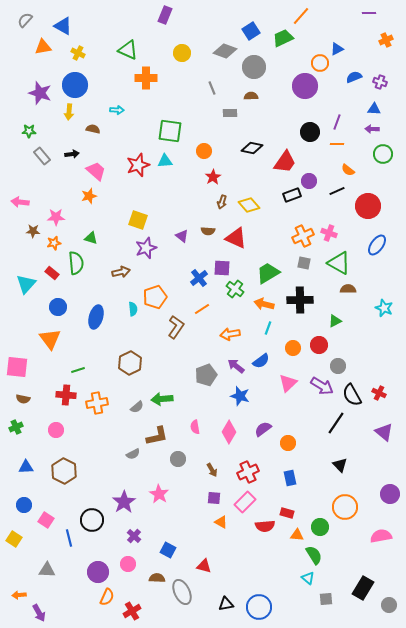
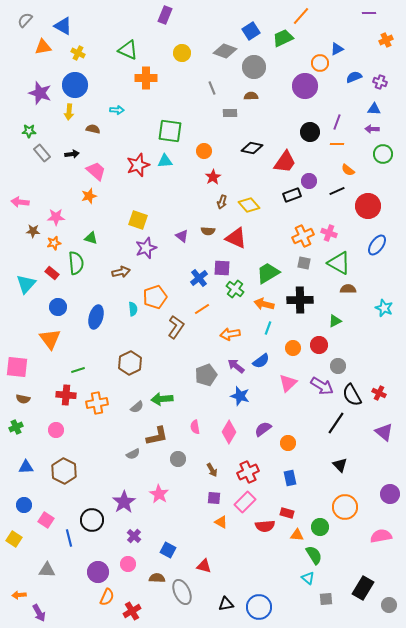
gray rectangle at (42, 156): moved 3 px up
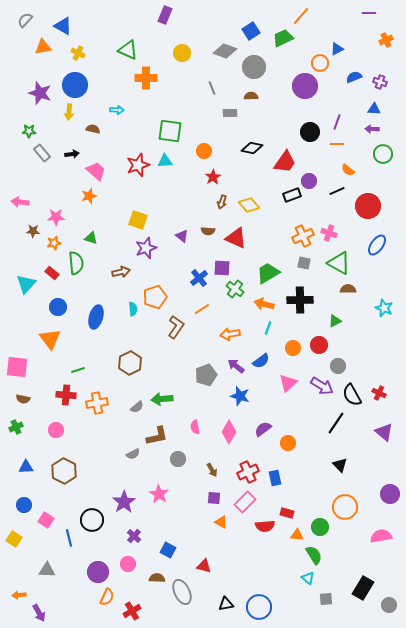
blue rectangle at (290, 478): moved 15 px left
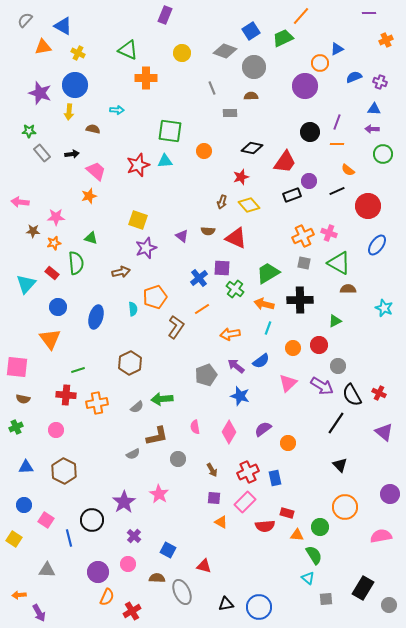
red star at (213, 177): moved 28 px right; rotated 14 degrees clockwise
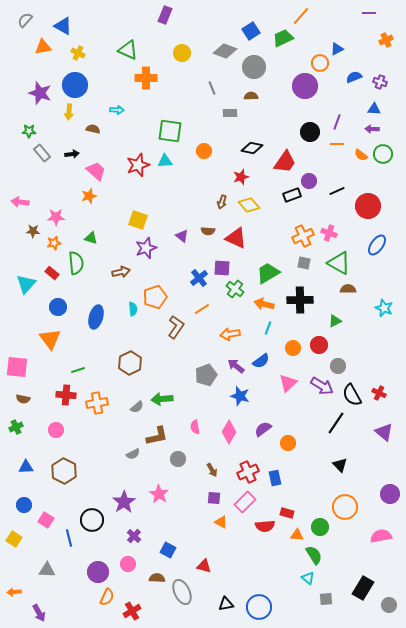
orange semicircle at (348, 170): moved 13 px right, 15 px up
orange arrow at (19, 595): moved 5 px left, 3 px up
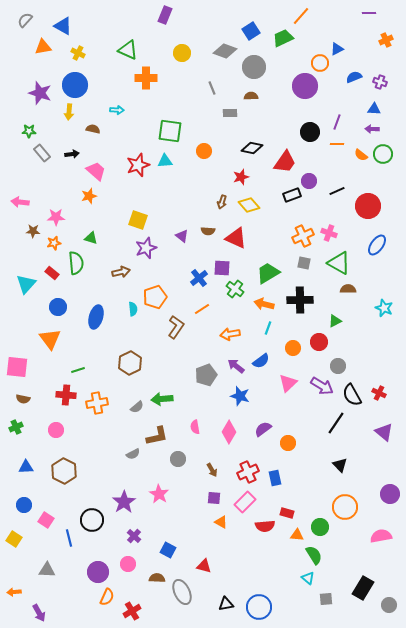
red circle at (319, 345): moved 3 px up
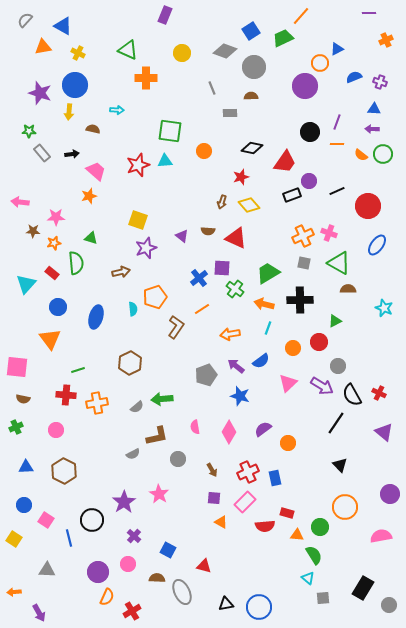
gray square at (326, 599): moved 3 px left, 1 px up
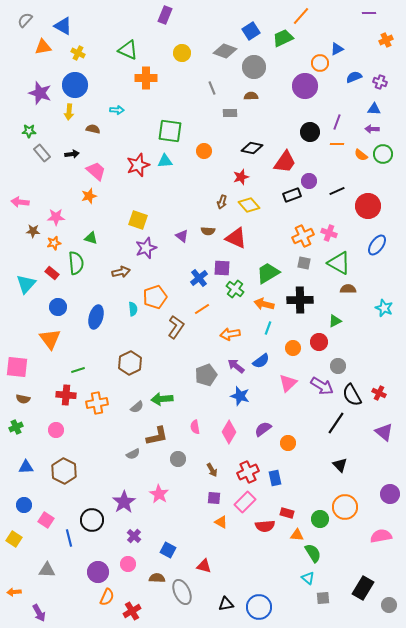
green circle at (320, 527): moved 8 px up
green semicircle at (314, 555): moved 1 px left, 2 px up
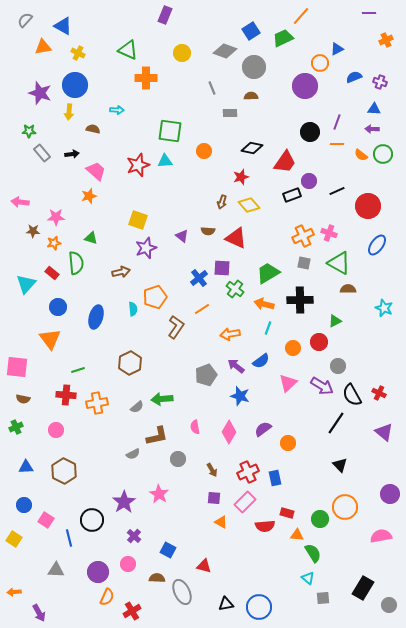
gray triangle at (47, 570): moved 9 px right
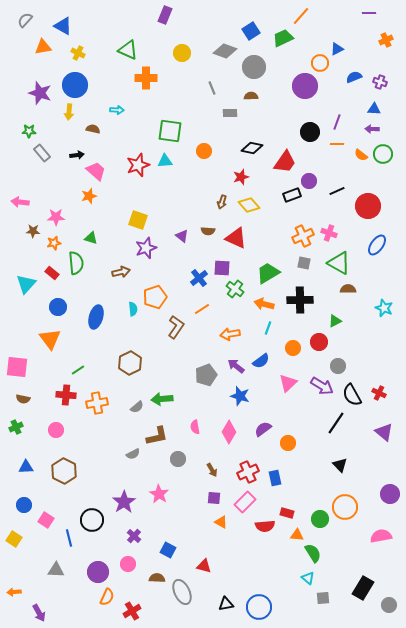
black arrow at (72, 154): moved 5 px right, 1 px down
green line at (78, 370): rotated 16 degrees counterclockwise
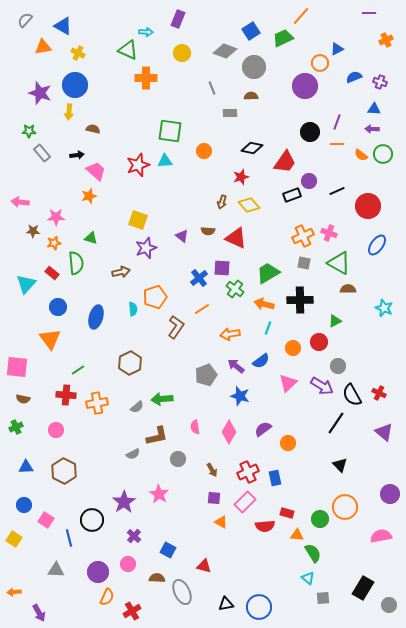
purple rectangle at (165, 15): moved 13 px right, 4 px down
cyan arrow at (117, 110): moved 29 px right, 78 px up
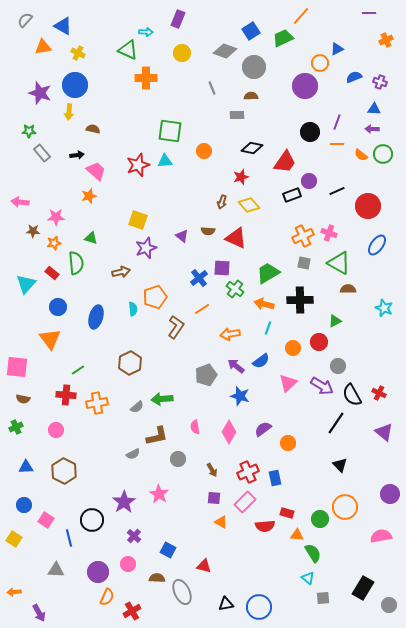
gray rectangle at (230, 113): moved 7 px right, 2 px down
